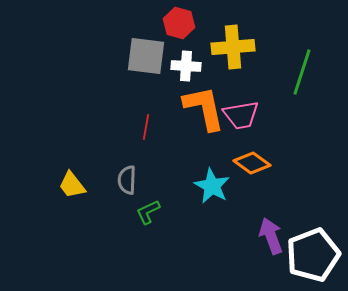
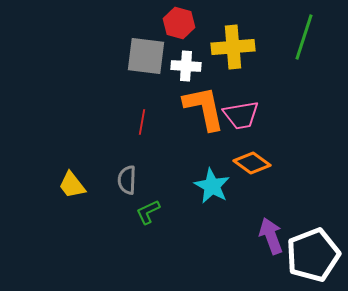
green line: moved 2 px right, 35 px up
red line: moved 4 px left, 5 px up
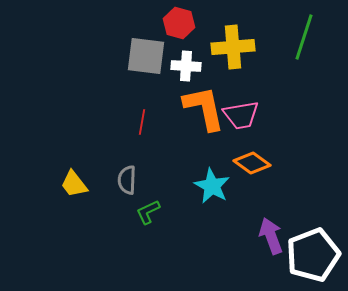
yellow trapezoid: moved 2 px right, 1 px up
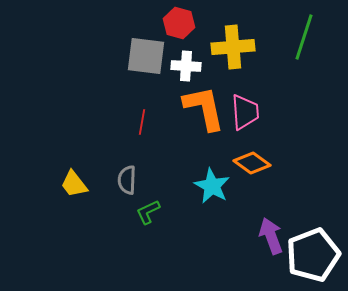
pink trapezoid: moved 4 px right, 3 px up; rotated 84 degrees counterclockwise
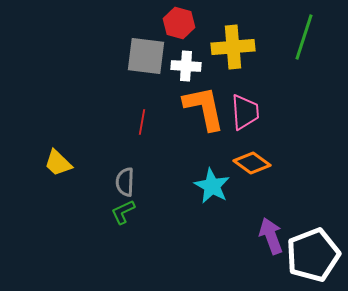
gray semicircle: moved 2 px left, 2 px down
yellow trapezoid: moved 16 px left, 21 px up; rotated 8 degrees counterclockwise
green L-shape: moved 25 px left
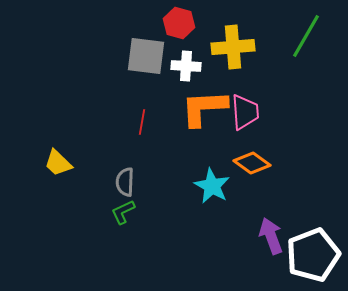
green line: moved 2 px right, 1 px up; rotated 12 degrees clockwise
orange L-shape: rotated 81 degrees counterclockwise
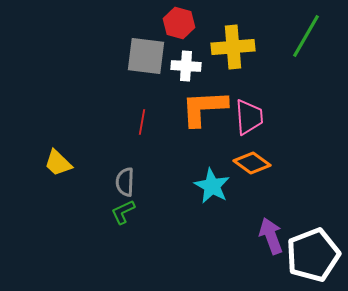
pink trapezoid: moved 4 px right, 5 px down
